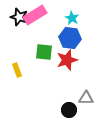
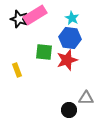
black star: moved 2 px down
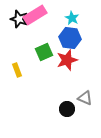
green square: rotated 30 degrees counterclockwise
gray triangle: moved 1 px left; rotated 21 degrees clockwise
black circle: moved 2 px left, 1 px up
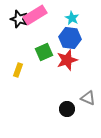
yellow rectangle: moved 1 px right; rotated 40 degrees clockwise
gray triangle: moved 3 px right
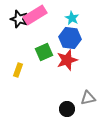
gray triangle: rotated 35 degrees counterclockwise
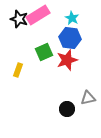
pink rectangle: moved 3 px right
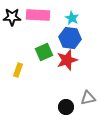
pink rectangle: rotated 35 degrees clockwise
black star: moved 7 px left, 2 px up; rotated 18 degrees counterclockwise
black circle: moved 1 px left, 2 px up
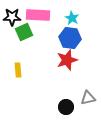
green square: moved 20 px left, 20 px up
yellow rectangle: rotated 24 degrees counterclockwise
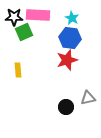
black star: moved 2 px right
